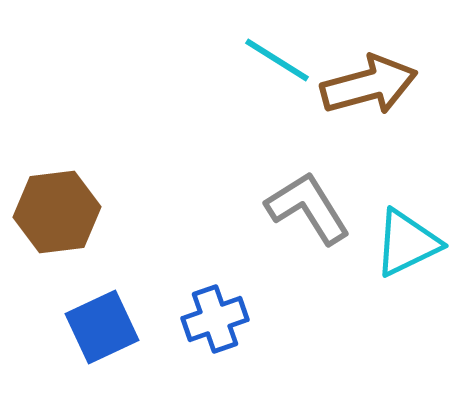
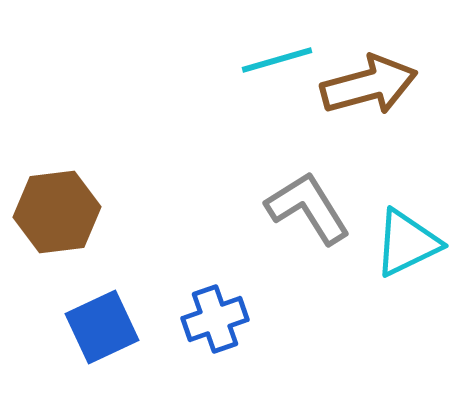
cyan line: rotated 48 degrees counterclockwise
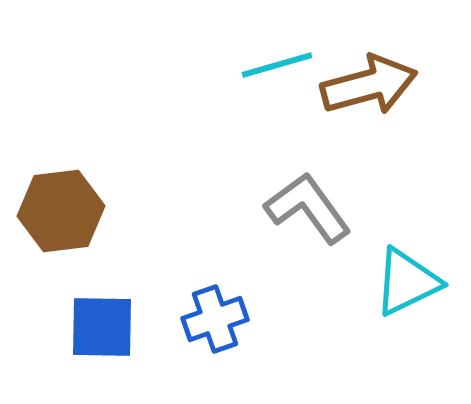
cyan line: moved 5 px down
gray L-shape: rotated 4 degrees counterclockwise
brown hexagon: moved 4 px right, 1 px up
cyan triangle: moved 39 px down
blue square: rotated 26 degrees clockwise
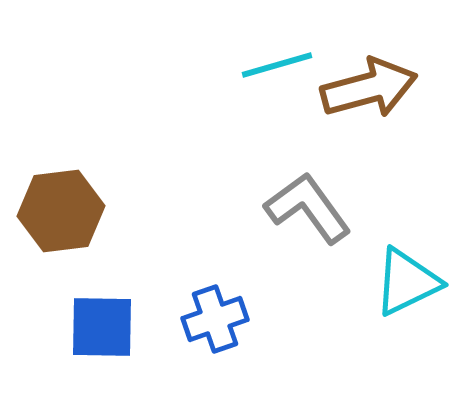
brown arrow: moved 3 px down
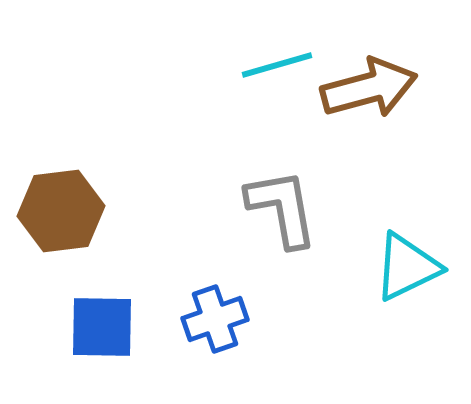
gray L-shape: moved 26 px left; rotated 26 degrees clockwise
cyan triangle: moved 15 px up
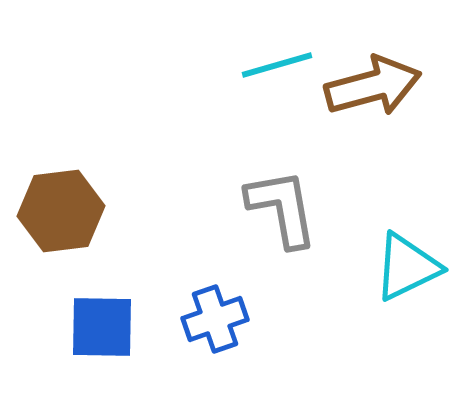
brown arrow: moved 4 px right, 2 px up
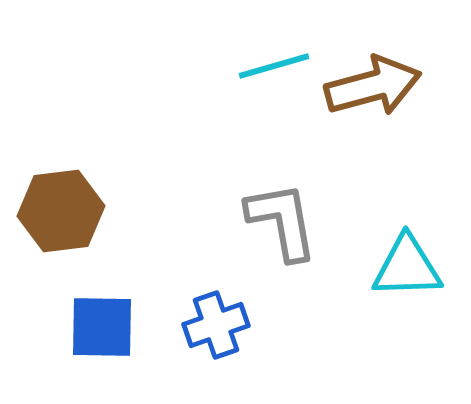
cyan line: moved 3 px left, 1 px down
gray L-shape: moved 13 px down
cyan triangle: rotated 24 degrees clockwise
blue cross: moved 1 px right, 6 px down
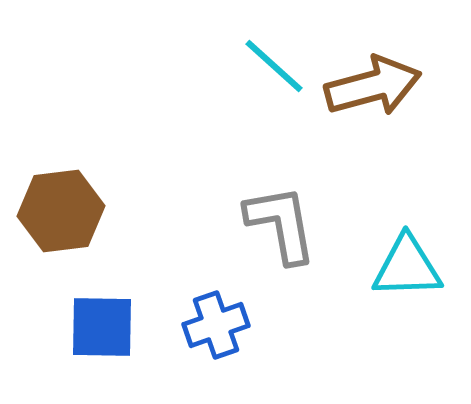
cyan line: rotated 58 degrees clockwise
gray L-shape: moved 1 px left, 3 px down
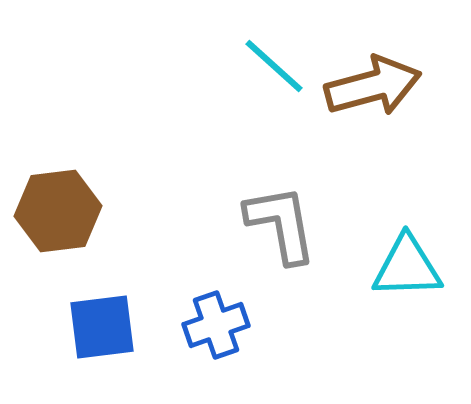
brown hexagon: moved 3 px left
blue square: rotated 8 degrees counterclockwise
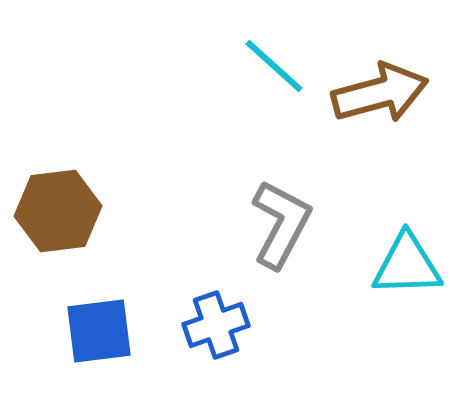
brown arrow: moved 7 px right, 7 px down
gray L-shape: rotated 38 degrees clockwise
cyan triangle: moved 2 px up
blue square: moved 3 px left, 4 px down
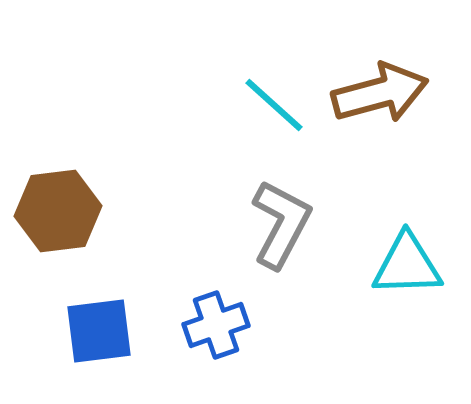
cyan line: moved 39 px down
